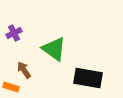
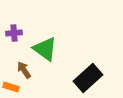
purple cross: rotated 21 degrees clockwise
green triangle: moved 9 px left
black rectangle: rotated 52 degrees counterclockwise
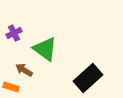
purple cross: rotated 21 degrees counterclockwise
brown arrow: rotated 24 degrees counterclockwise
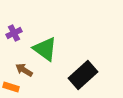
black rectangle: moved 5 px left, 3 px up
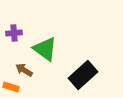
purple cross: rotated 21 degrees clockwise
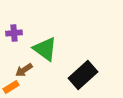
brown arrow: rotated 66 degrees counterclockwise
orange rectangle: rotated 49 degrees counterclockwise
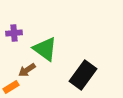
brown arrow: moved 3 px right
black rectangle: rotated 12 degrees counterclockwise
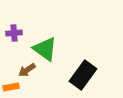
orange rectangle: rotated 21 degrees clockwise
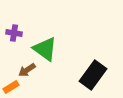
purple cross: rotated 14 degrees clockwise
black rectangle: moved 10 px right
orange rectangle: rotated 21 degrees counterclockwise
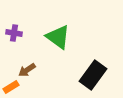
green triangle: moved 13 px right, 12 px up
